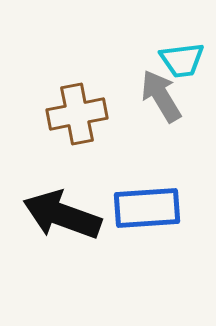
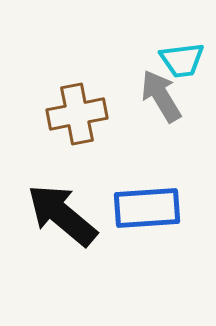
black arrow: rotated 20 degrees clockwise
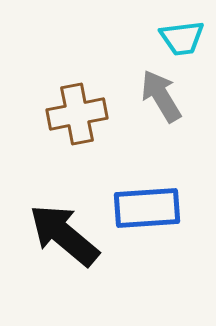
cyan trapezoid: moved 22 px up
black arrow: moved 2 px right, 20 px down
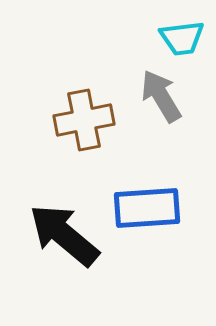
brown cross: moved 7 px right, 6 px down
